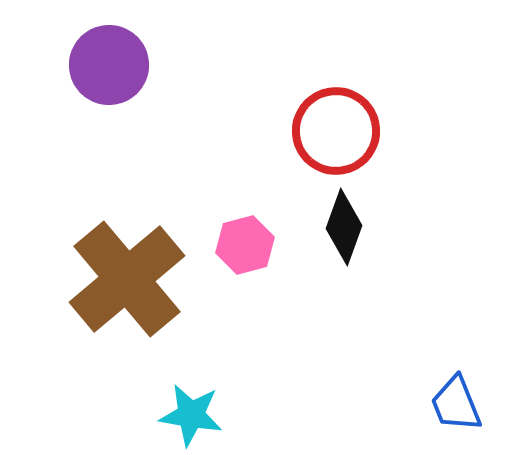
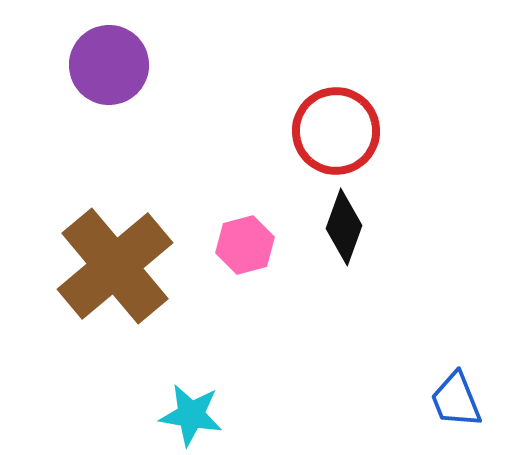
brown cross: moved 12 px left, 13 px up
blue trapezoid: moved 4 px up
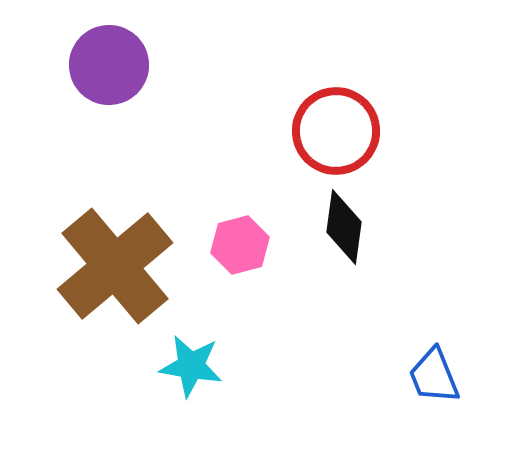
black diamond: rotated 12 degrees counterclockwise
pink hexagon: moved 5 px left
blue trapezoid: moved 22 px left, 24 px up
cyan star: moved 49 px up
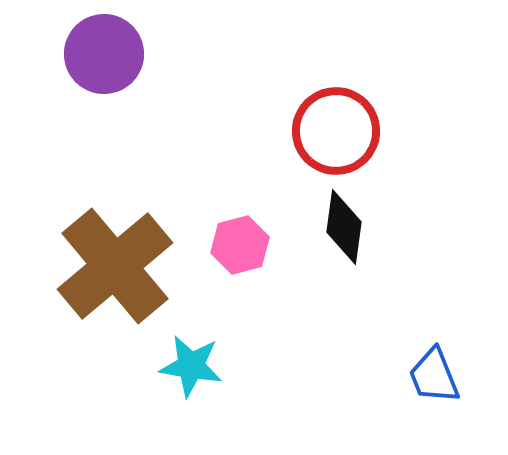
purple circle: moved 5 px left, 11 px up
